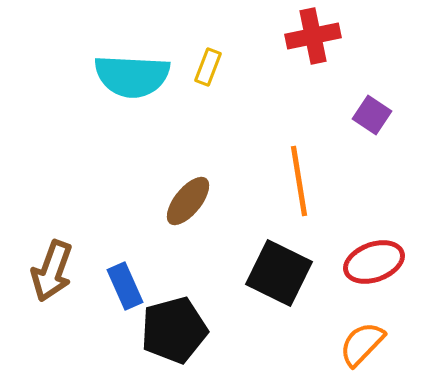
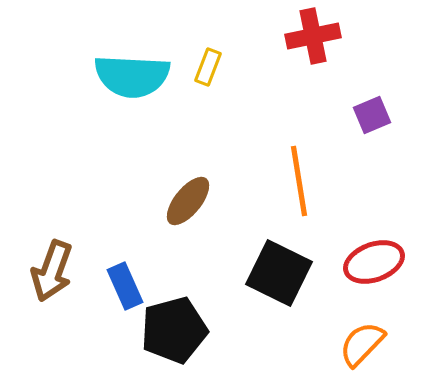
purple square: rotated 33 degrees clockwise
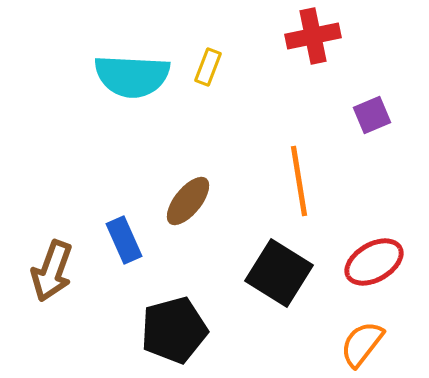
red ellipse: rotated 10 degrees counterclockwise
black square: rotated 6 degrees clockwise
blue rectangle: moved 1 px left, 46 px up
orange semicircle: rotated 6 degrees counterclockwise
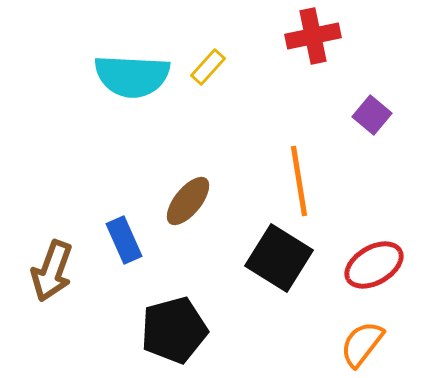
yellow rectangle: rotated 21 degrees clockwise
purple square: rotated 27 degrees counterclockwise
red ellipse: moved 3 px down
black square: moved 15 px up
